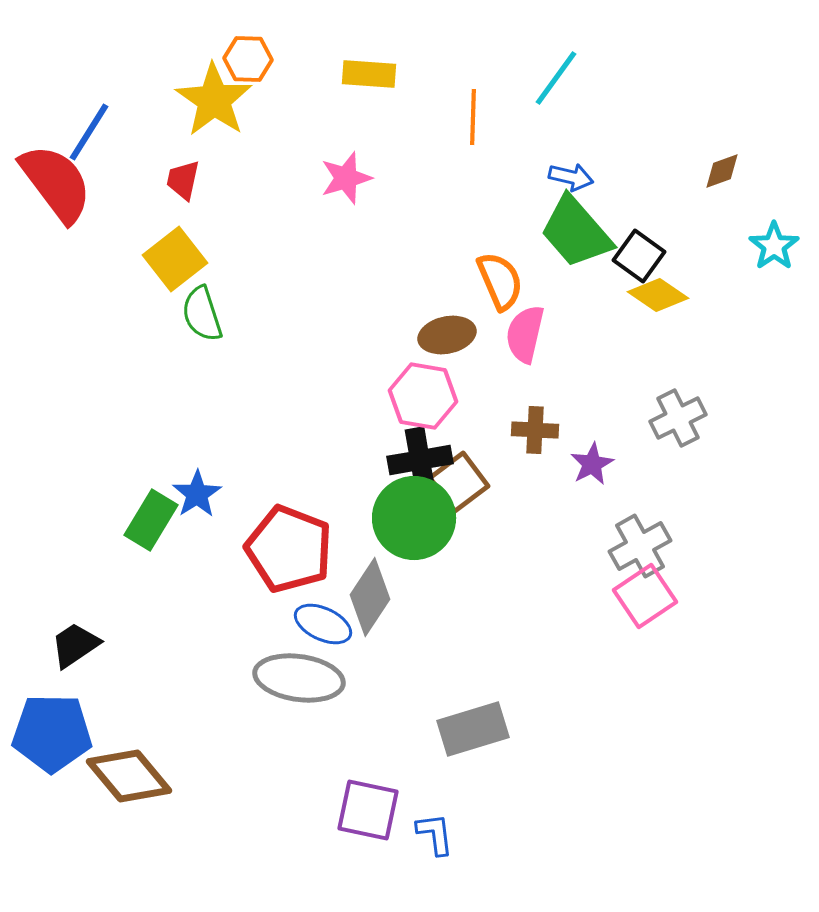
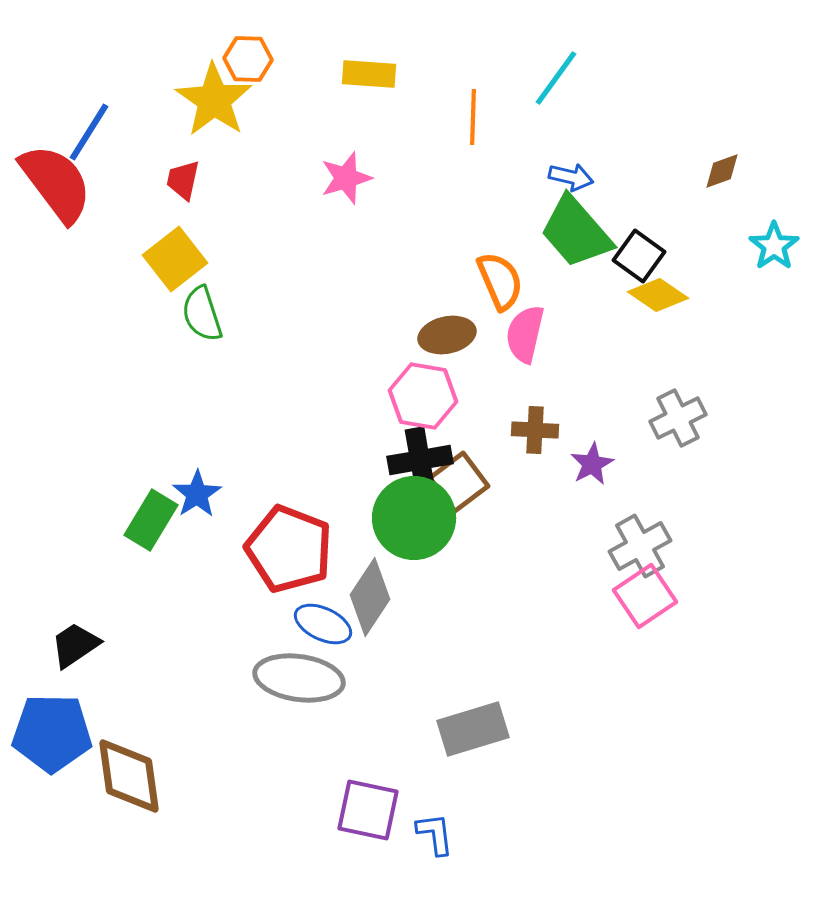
brown diamond at (129, 776): rotated 32 degrees clockwise
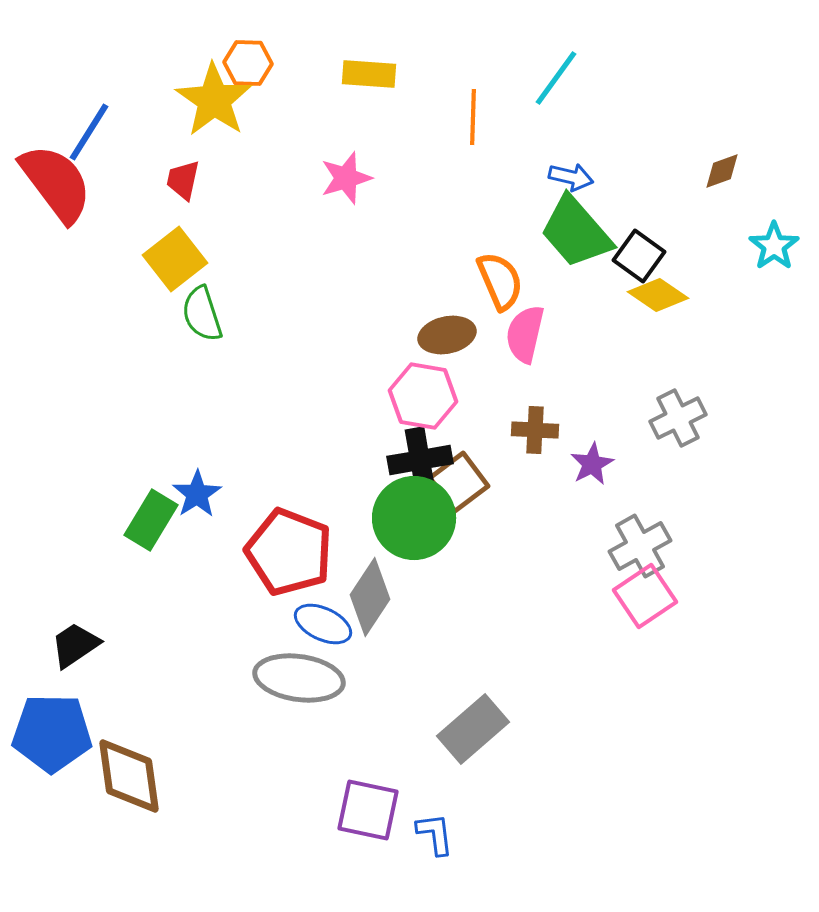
orange hexagon at (248, 59): moved 4 px down
red pentagon at (289, 549): moved 3 px down
gray rectangle at (473, 729): rotated 24 degrees counterclockwise
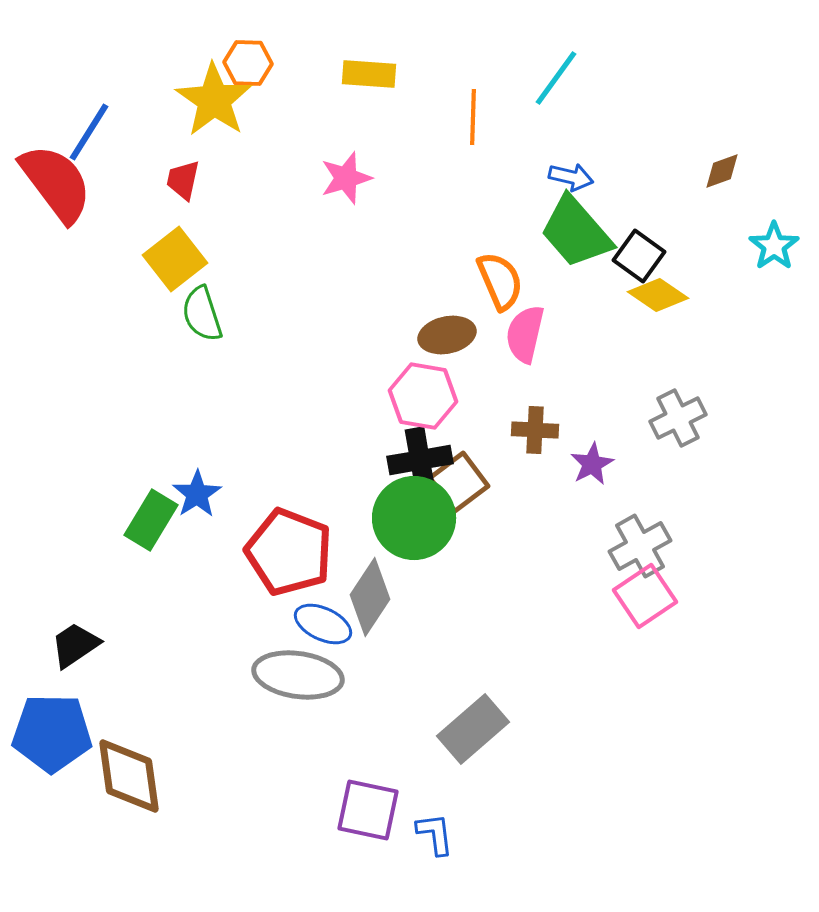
gray ellipse at (299, 678): moved 1 px left, 3 px up
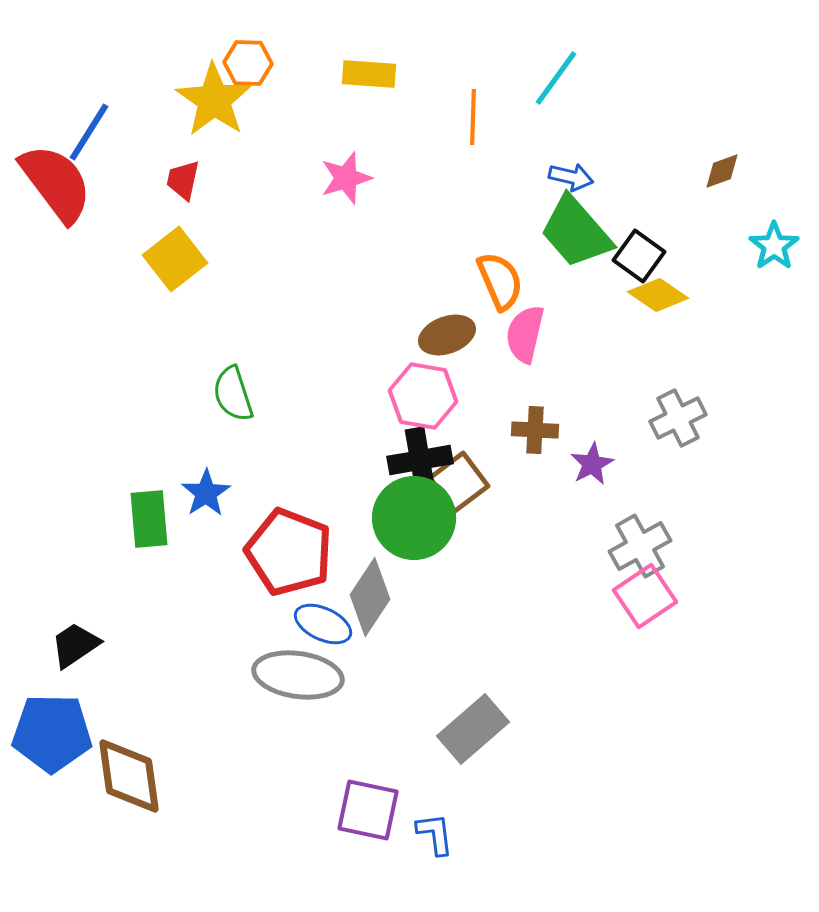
green semicircle at (202, 314): moved 31 px right, 80 px down
brown ellipse at (447, 335): rotated 8 degrees counterclockwise
blue star at (197, 494): moved 9 px right, 1 px up
green rectangle at (151, 520): moved 2 px left, 1 px up; rotated 36 degrees counterclockwise
